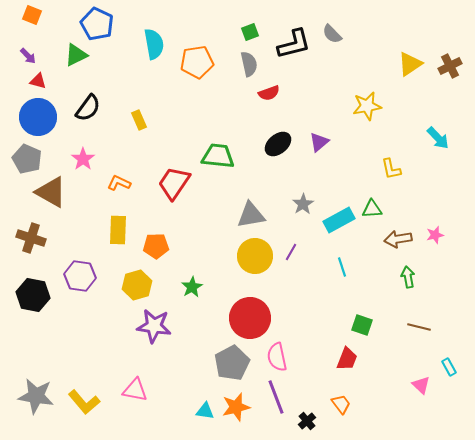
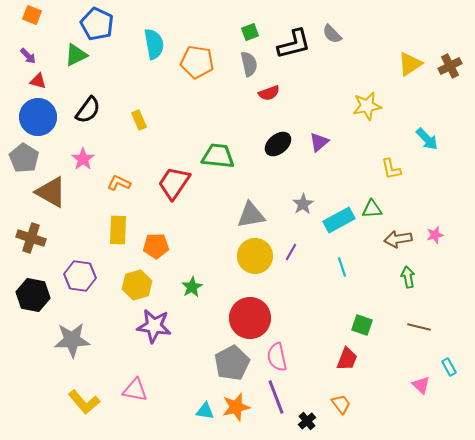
orange pentagon at (197, 62): rotated 16 degrees clockwise
black semicircle at (88, 108): moved 2 px down
cyan arrow at (438, 138): moved 11 px left, 1 px down
gray pentagon at (27, 159): moved 3 px left, 1 px up; rotated 8 degrees clockwise
gray star at (36, 396): moved 36 px right, 56 px up; rotated 12 degrees counterclockwise
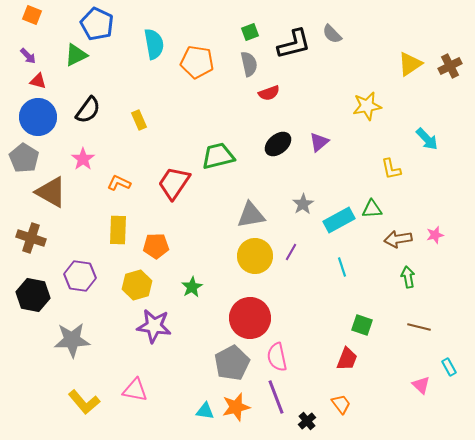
green trapezoid at (218, 156): rotated 20 degrees counterclockwise
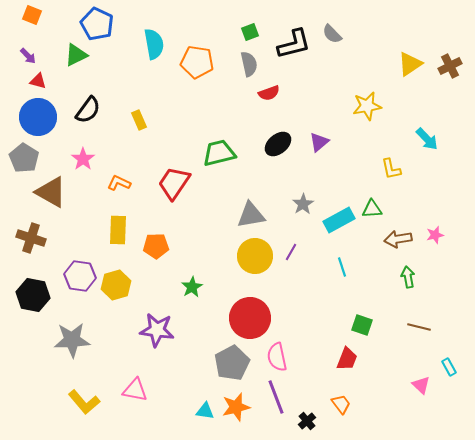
green trapezoid at (218, 156): moved 1 px right, 3 px up
yellow hexagon at (137, 285): moved 21 px left
purple star at (154, 326): moved 3 px right, 4 px down
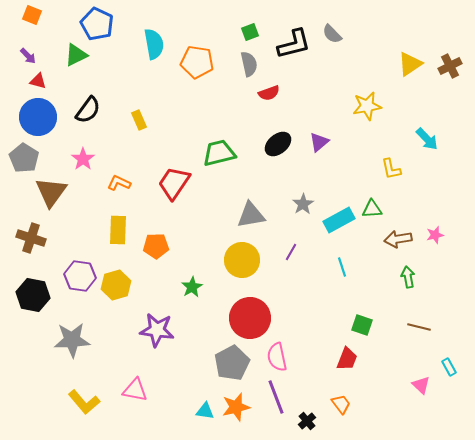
brown triangle at (51, 192): rotated 36 degrees clockwise
yellow circle at (255, 256): moved 13 px left, 4 px down
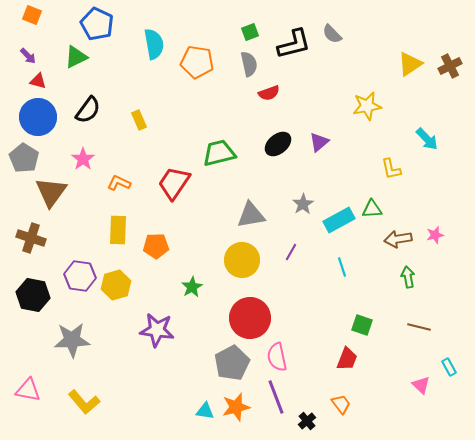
green triangle at (76, 55): moved 2 px down
pink triangle at (135, 390): moved 107 px left
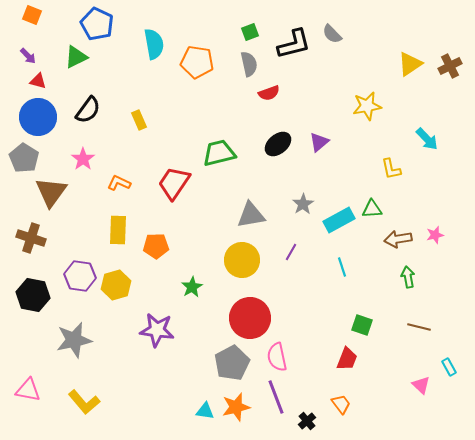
gray star at (72, 340): moved 2 px right; rotated 9 degrees counterclockwise
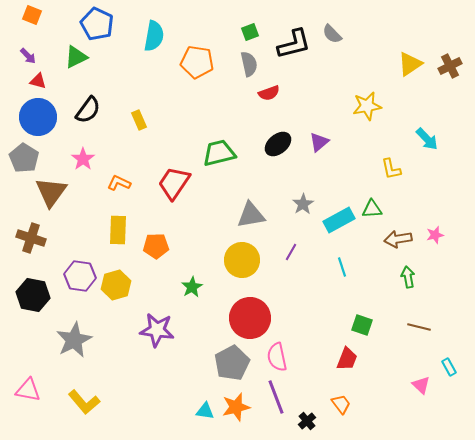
cyan semicircle at (154, 44): moved 8 px up; rotated 20 degrees clockwise
gray star at (74, 340): rotated 15 degrees counterclockwise
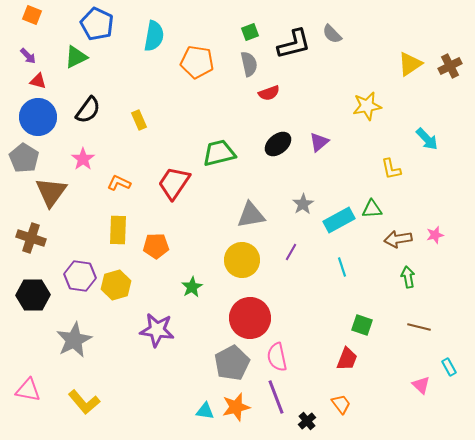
black hexagon at (33, 295): rotated 12 degrees counterclockwise
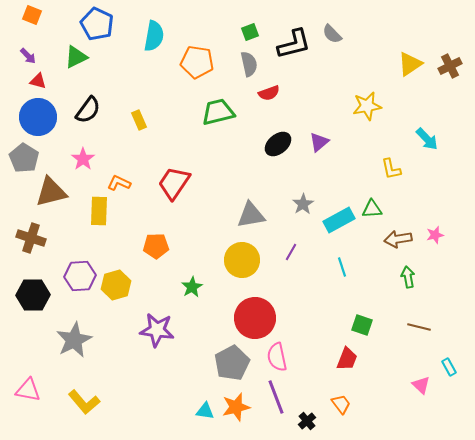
green trapezoid at (219, 153): moved 1 px left, 41 px up
brown triangle at (51, 192): rotated 40 degrees clockwise
yellow rectangle at (118, 230): moved 19 px left, 19 px up
purple hexagon at (80, 276): rotated 12 degrees counterclockwise
red circle at (250, 318): moved 5 px right
